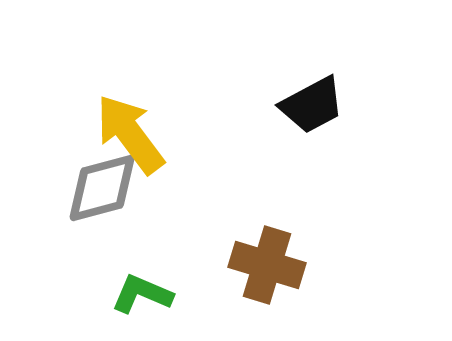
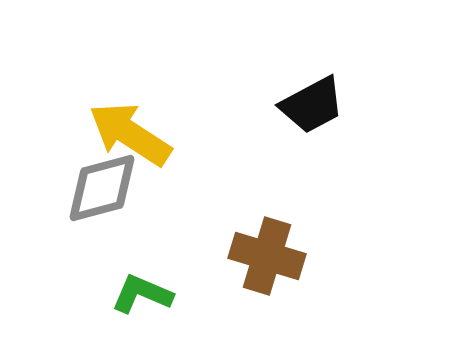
yellow arrow: rotated 20 degrees counterclockwise
brown cross: moved 9 px up
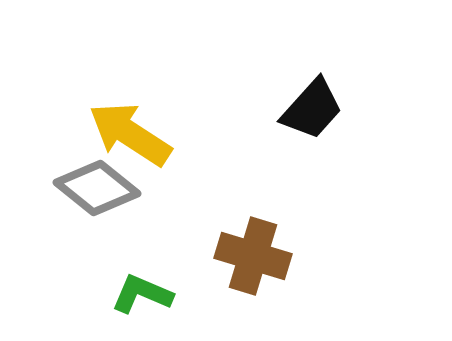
black trapezoid: moved 4 px down; rotated 20 degrees counterclockwise
gray diamond: moved 5 px left; rotated 54 degrees clockwise
brown cross: moved 14 px left
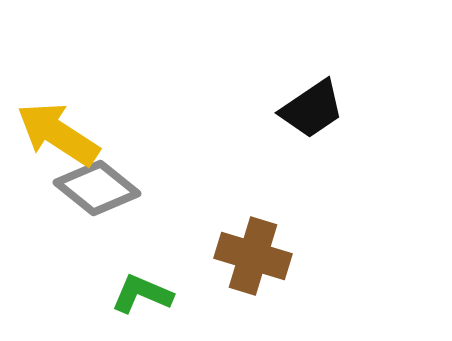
black trapezoid: rotated 14 degrees clockwise
yellow arrow: moved 72 px left
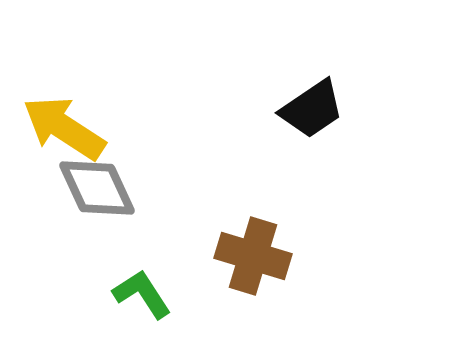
yellow arrow: moved 6 px right, 6 px up
gray diamond: rotated 26 degrees clockwise
green L-shape: rotated 34 degrees clockwise
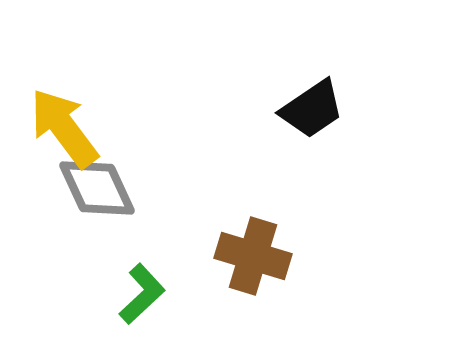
yellow arrow: rotated 20 degrees clockwise
green L-shape: rotated 80 degrees clockwise
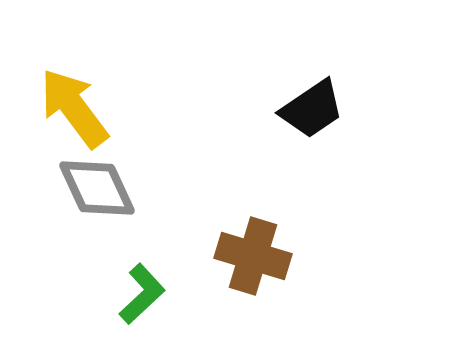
yellow arrow: moved 10 px right, 20 px up
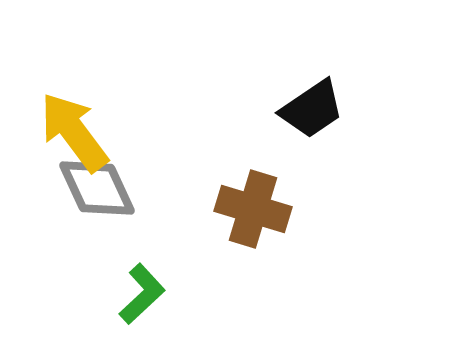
yellow arrow: moved 24 px down
brown cross: moved 47 px up
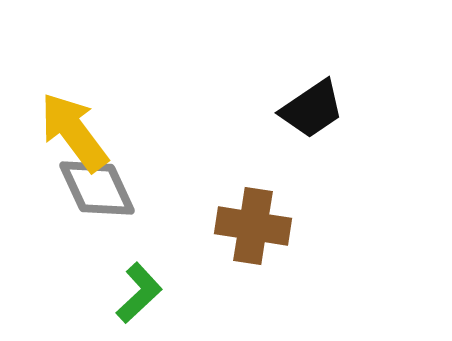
brown cross: moved 17 px down; rotated 8 degrees counterclockwise
green L-shape: moved 3 px left, 1 px up
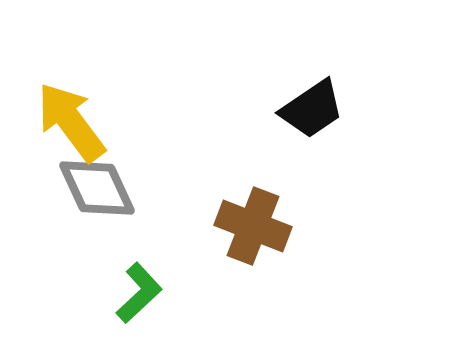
yellow arrow: moved 3 px left, 10 px up
brown cross: rotated 12 degrees clockwise
